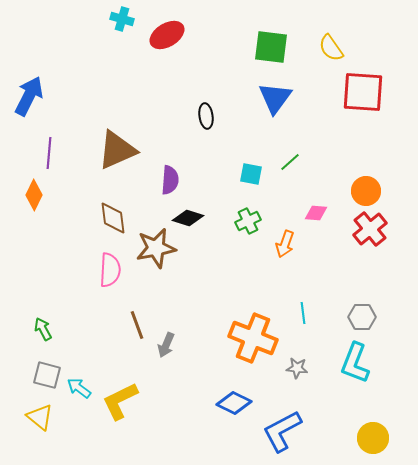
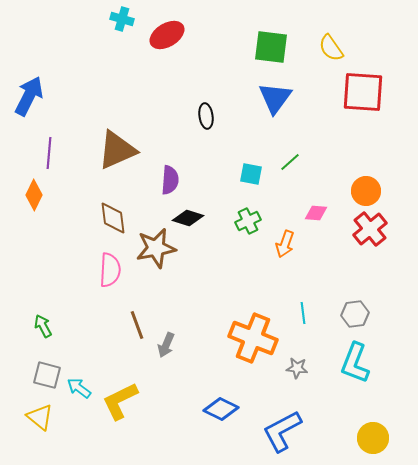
gray hexagon: moved 7 px left, 3 px up; rotated 8 degrees counterclockwise
green arrow: moved 3 px up
blue diamond: moved 13 px left, 6 px down
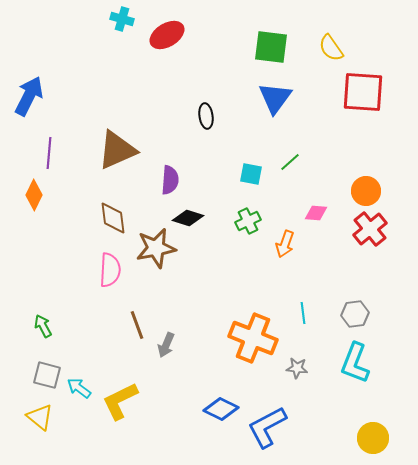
blue L-shape: moved 15 px left, 4 px up
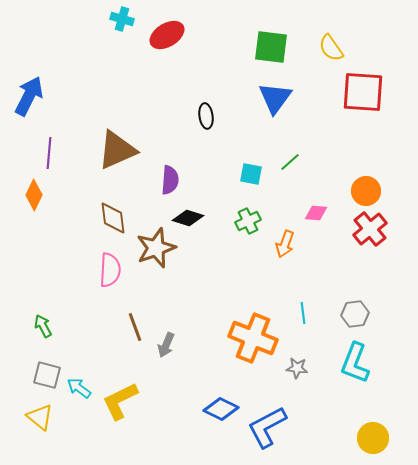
brown star: rotated 9 degrees counterclockwise
brown line: moved 2 px left, 2 px down
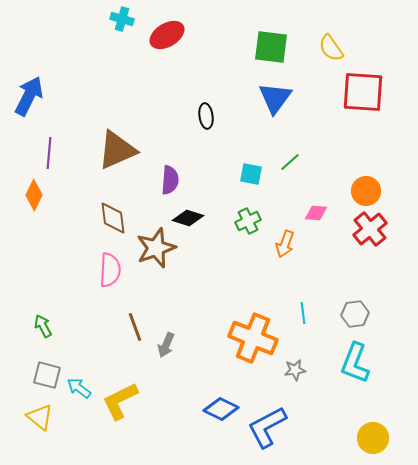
gray star: moved 2 px left, 2 px down; rotated 15 degrees counterclockwise
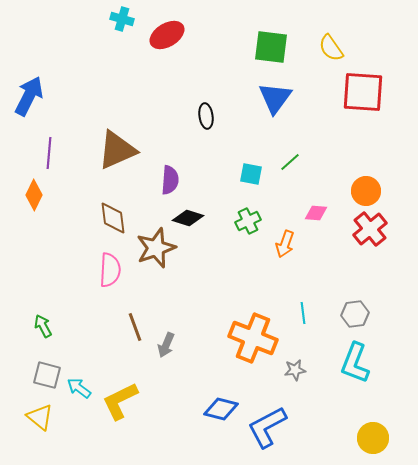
blue diamond: rotated 12 degrees counterclockwise
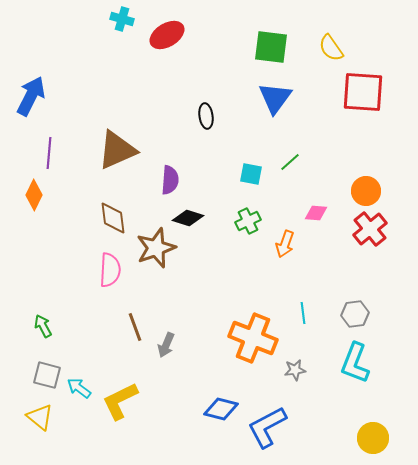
blue arrow: moved 2 px right
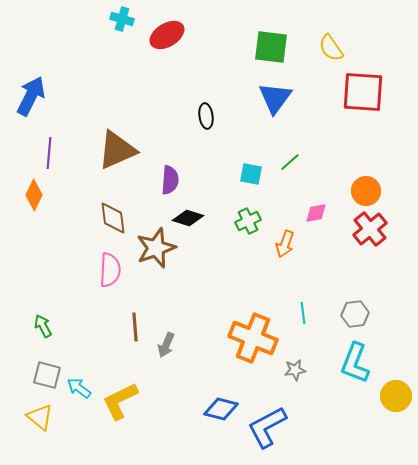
pink diamond: rotated 15 degrees counterclockwise
brown line: rotated 16 degrees clockwise
yellow circle: moved 23 px right, 42 px up
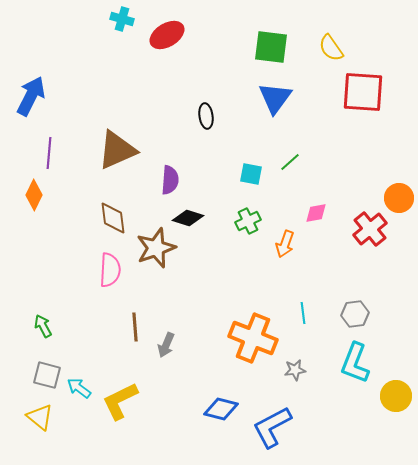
orange circle: moved 33 px right, 7 px down
blue L-shape: moved 5 px right
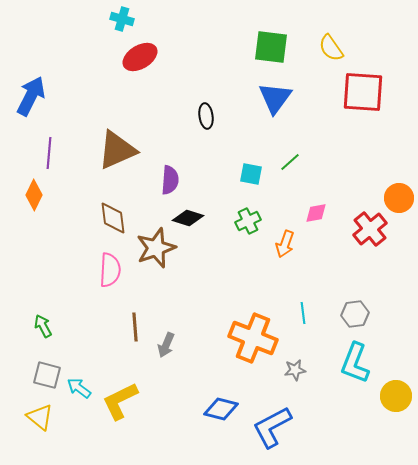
red ellipse: moved 27 px left, 22 px down
